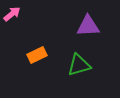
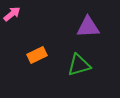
purple triangle: moved 1 px down
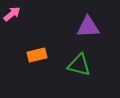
orange rectangle: rotated 12 degrees clockwise
green triangle: rotated 30 degrees clockwise
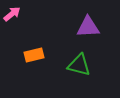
orange rectangle: moved 3 px left
